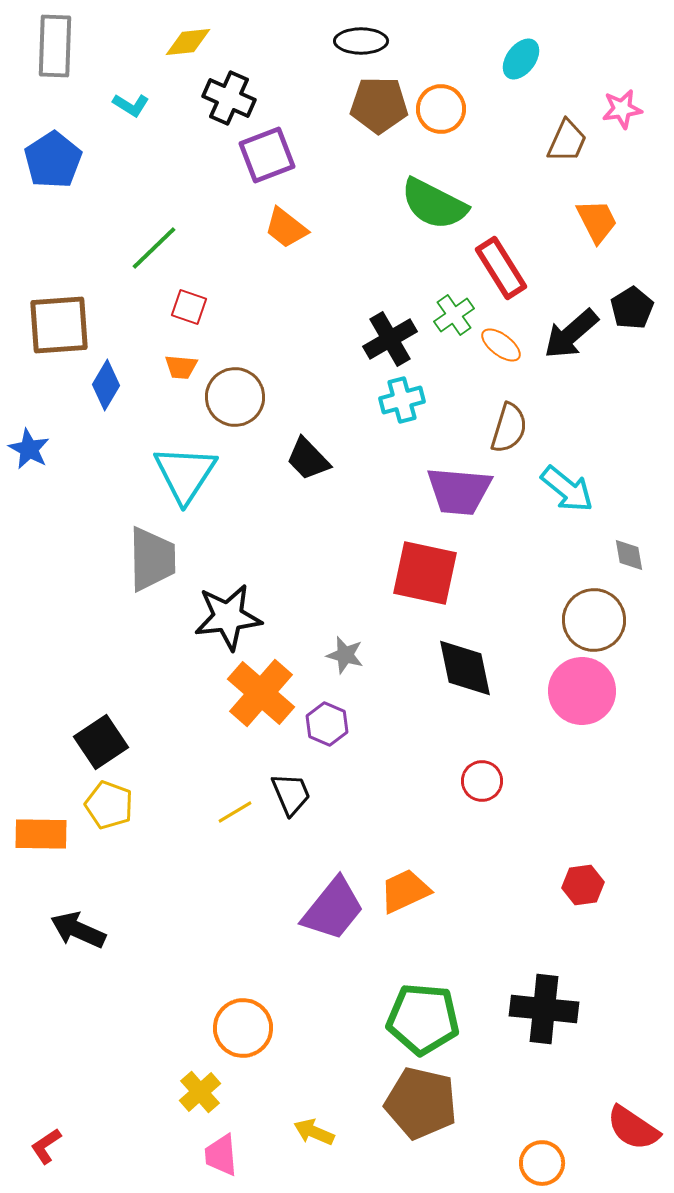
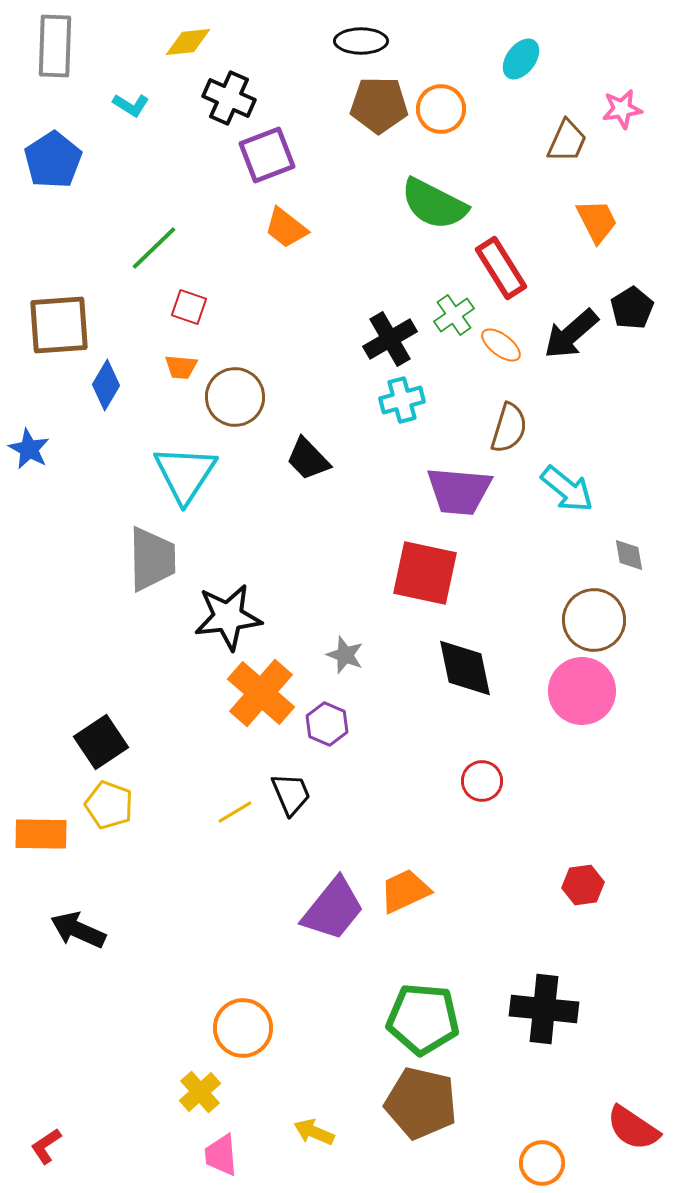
gray star at (345, 655): rotated 6 degrees clockwise
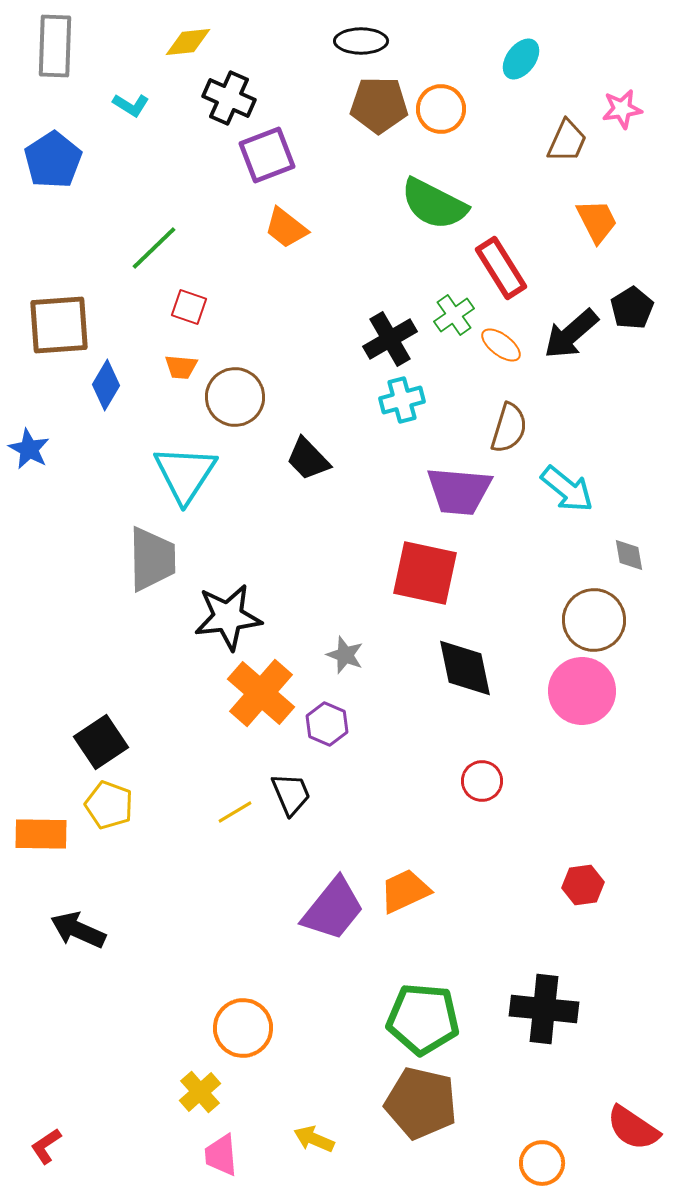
yellow arrow at (314, 1132): moved 7 px down
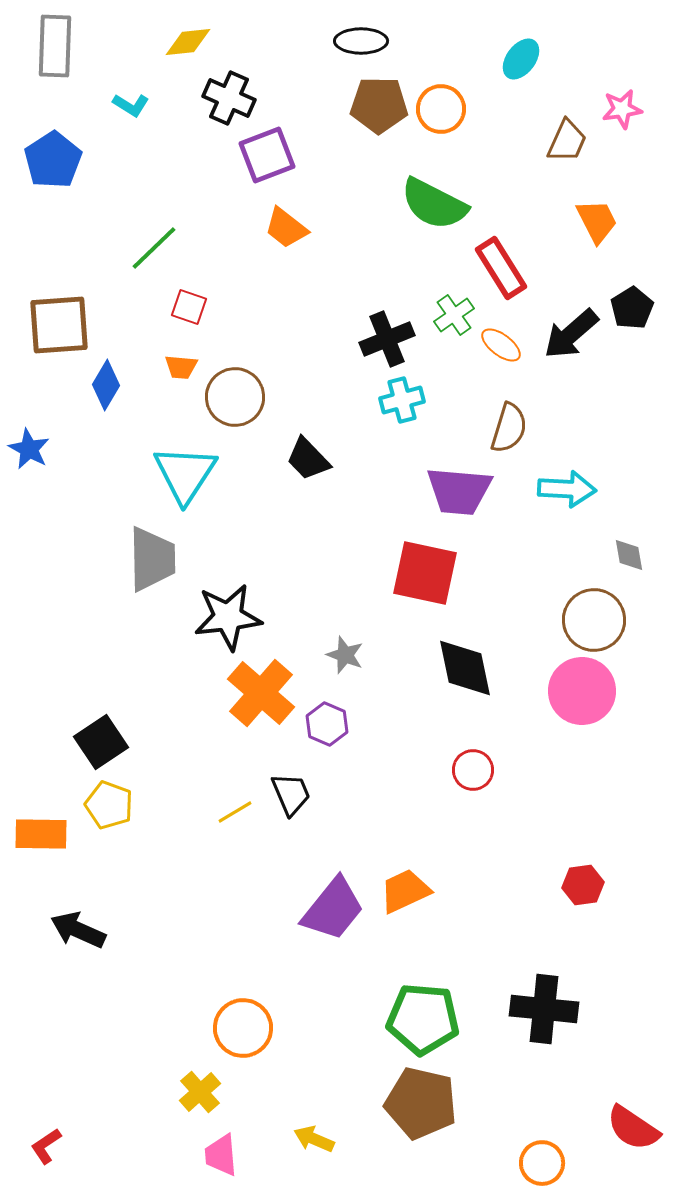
black cross at (390, 339): moved 3 px left; rotated 8 degrees clockwise
cyan arrow at (567, 489): rotated 36 degrees counterclockwise
red circle at (482, 781): moved 9 px left, 11 px up
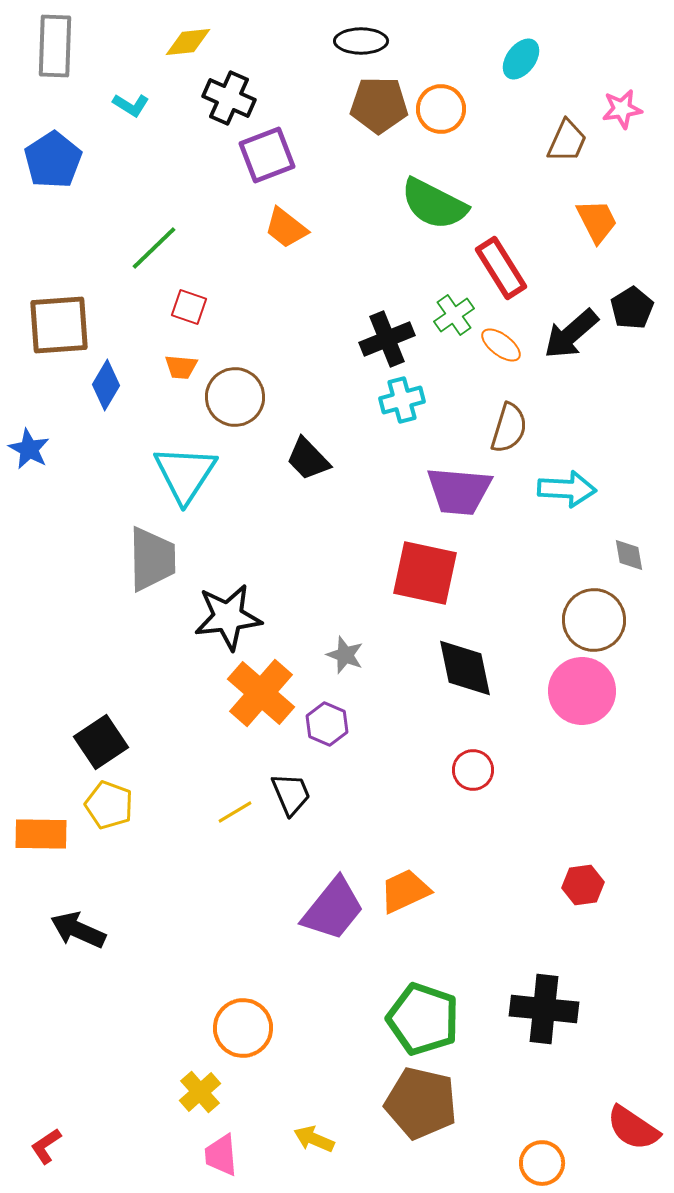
green pentagon at (423, 1019): rotated 14 degrees clockwise
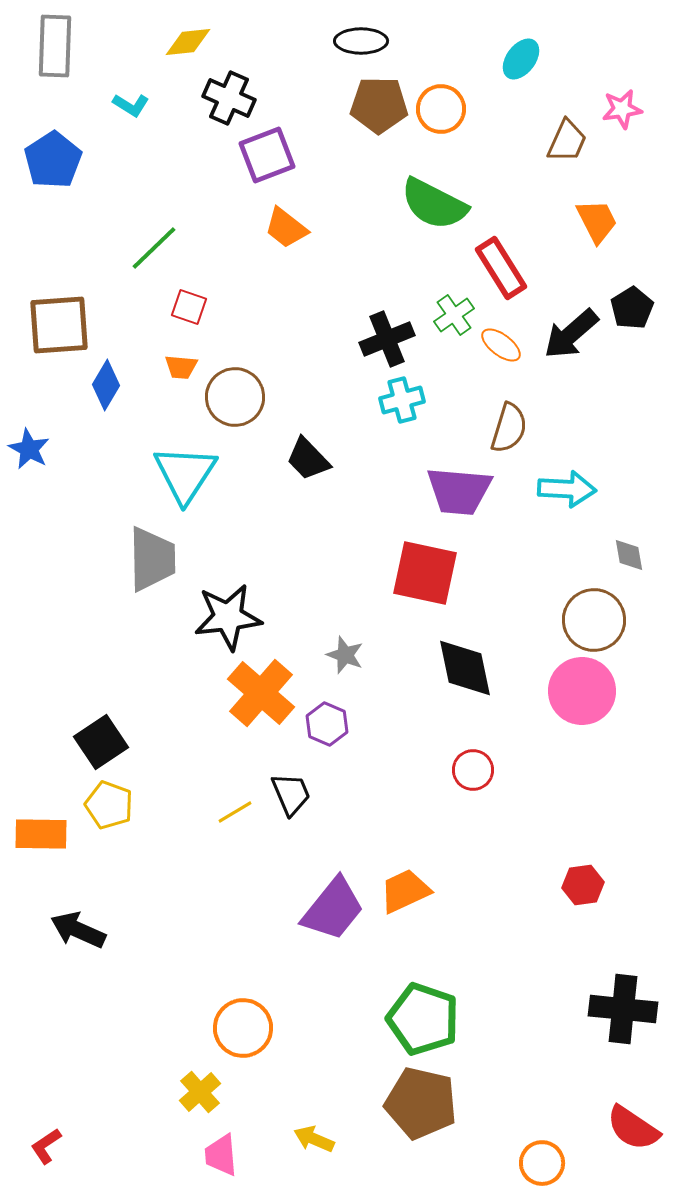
black cross at (544, 1009): moved 79 px right
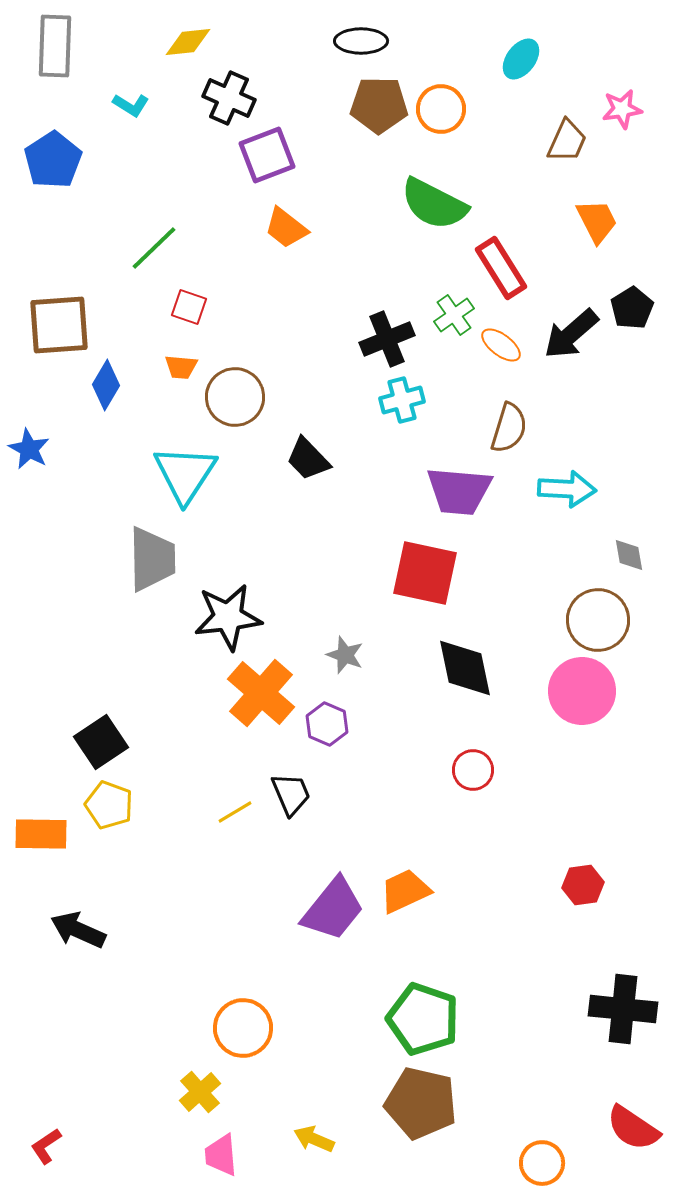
brown circle at (594, 620): moved 4 px right
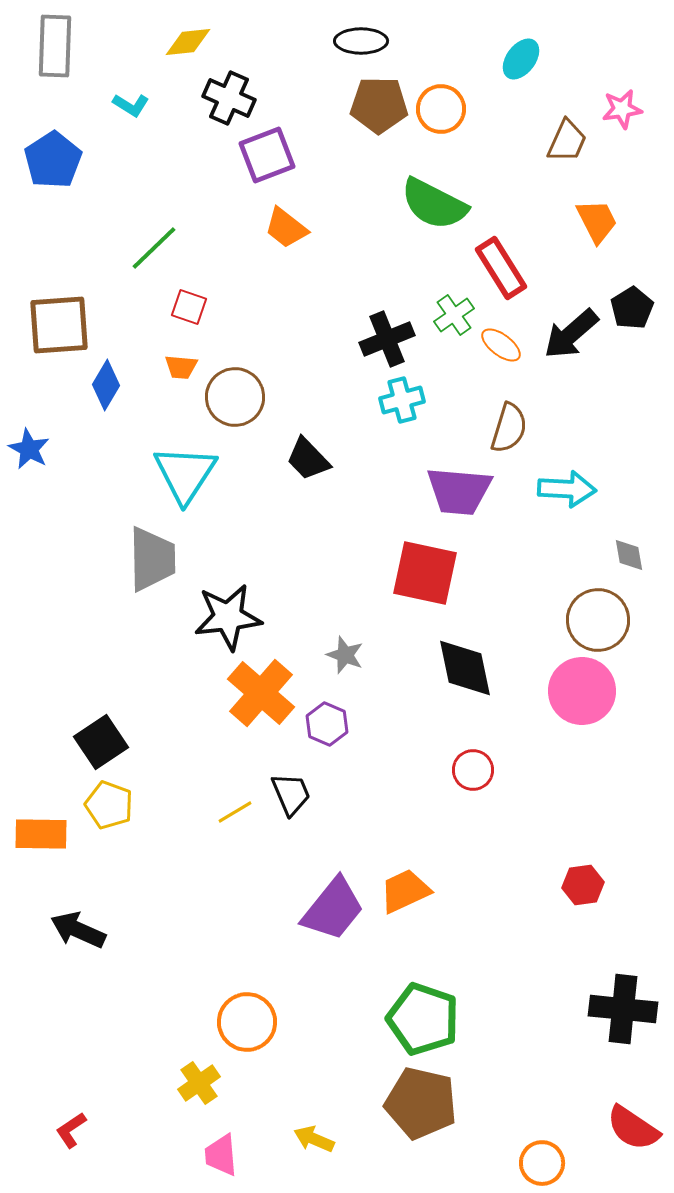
orange circle at (243, 1028): moved 4 px right, 6 px up
yellow cross at (200, 1092): moved 1 px left, 9 px up; rotated 6 degrees clockwise
red L-shape at (46, 1146): moved 25 px right, 16 px up
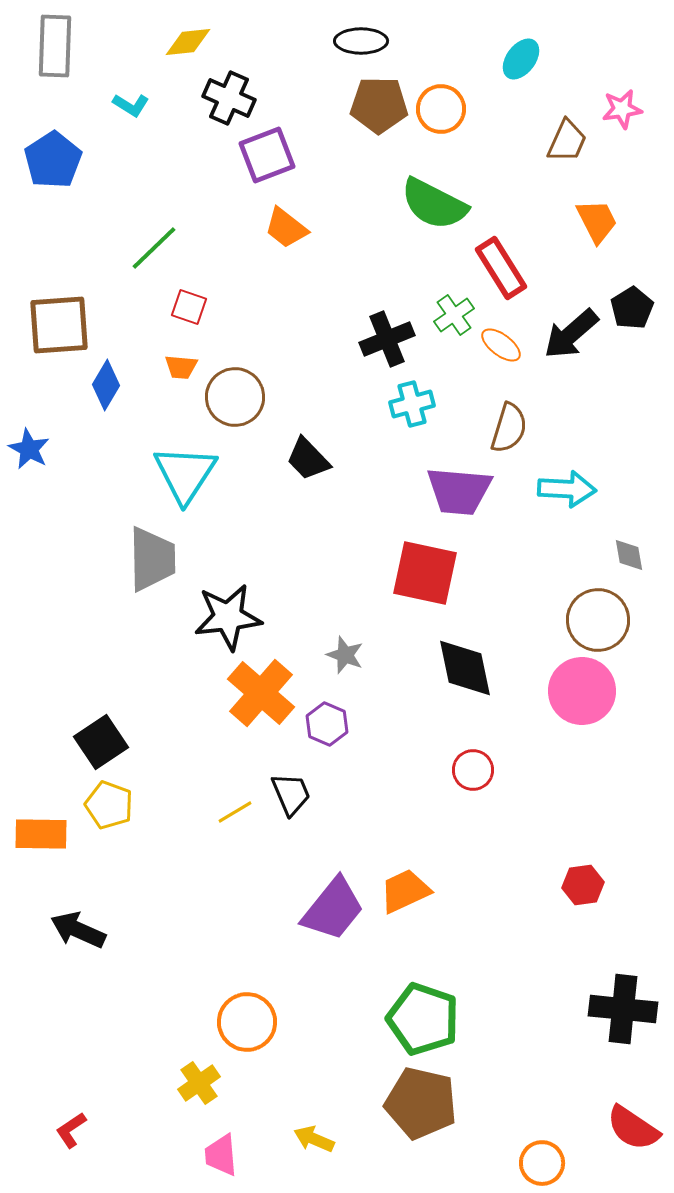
cyan cross at (402, 400): moved 10 px right, 4 px down
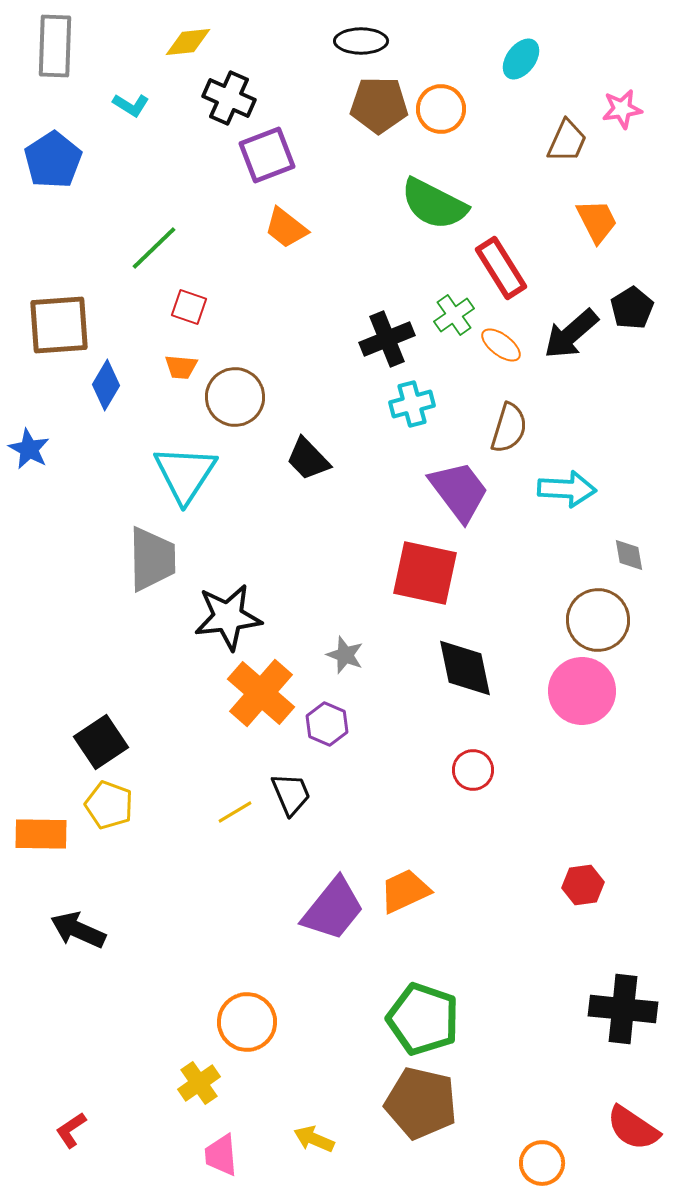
purple trapezoid at (459, 491): rotated 132 degrees counterclockwise
